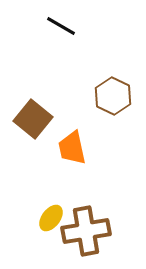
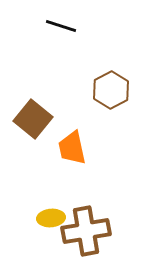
black line: rotated 12 degrees counterclockwise
brown hexagon: moved 2 px left, 6 px up; rotated 6 degrees clockwise
yellow ellipse: rotated 48 degrees clockwise
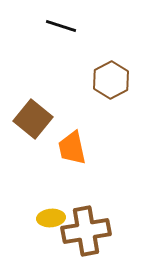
brown hexagon: moved 10 px up
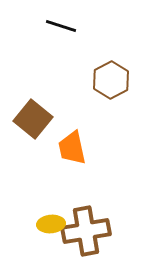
yellow ellipse: moved 6 px down
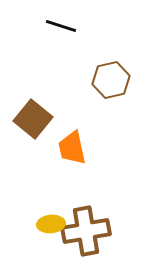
brown hexagon: rotated 15 degrees clockwise
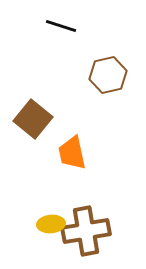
brown hexagon: moved 3 px left, 5 px up
orange trapezoid: moved 5 px down
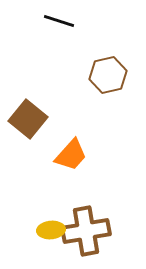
black line: moved 2 px left, 5 px up
brown square: moved 5 px left
orange trapezoid: moved 1 px left, 2 px down; rotated 126 degrees counterclockwise
yellow ellipse: moved 6 px down
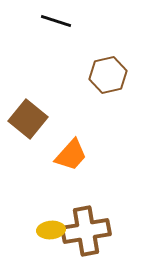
black line: moved 3 px left
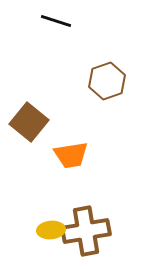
brown hexagon: moved 1 px left, 6 px down; rotated 6 degrees counterclockwise
brown square: moved 1 px right, 3 px down
orange trapezoid: rotated 39 degrees clockwise
